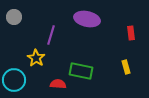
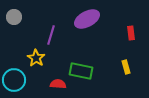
purple ellipse: rotated 40 degrees counterclockwise
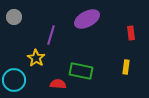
yellow rectangle: rotated 24 degrees clockwise
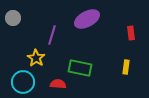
gray circle: moved 1 px left, 1 px down
purple line: moved 1 px right
green rectangle: moved 1 px left, 3 px up
cyan circle: moved 9 px right, 2 px down
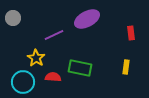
purple line: moved 2 px right; rotated 48 degrees clockwise
red semicircle: moved 5 px left, 7 px up
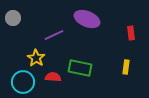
purple ellipse: rotated 50 degrees clockwise
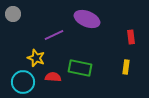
gray circle: moved 4 px up
red rectangle: moved 4 px down
yellow star: rotated 12 degrees counterclockwise
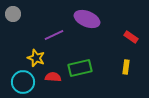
red rectangle: rotated 48 degrees counterclockwise
green rectangle: rotated 25 degrees counterclockwise
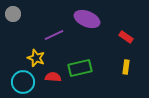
red rectangle: moved 5 px left
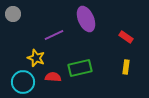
purple ellipse: moved 1 px left; rotated 45 degrees clockwise
